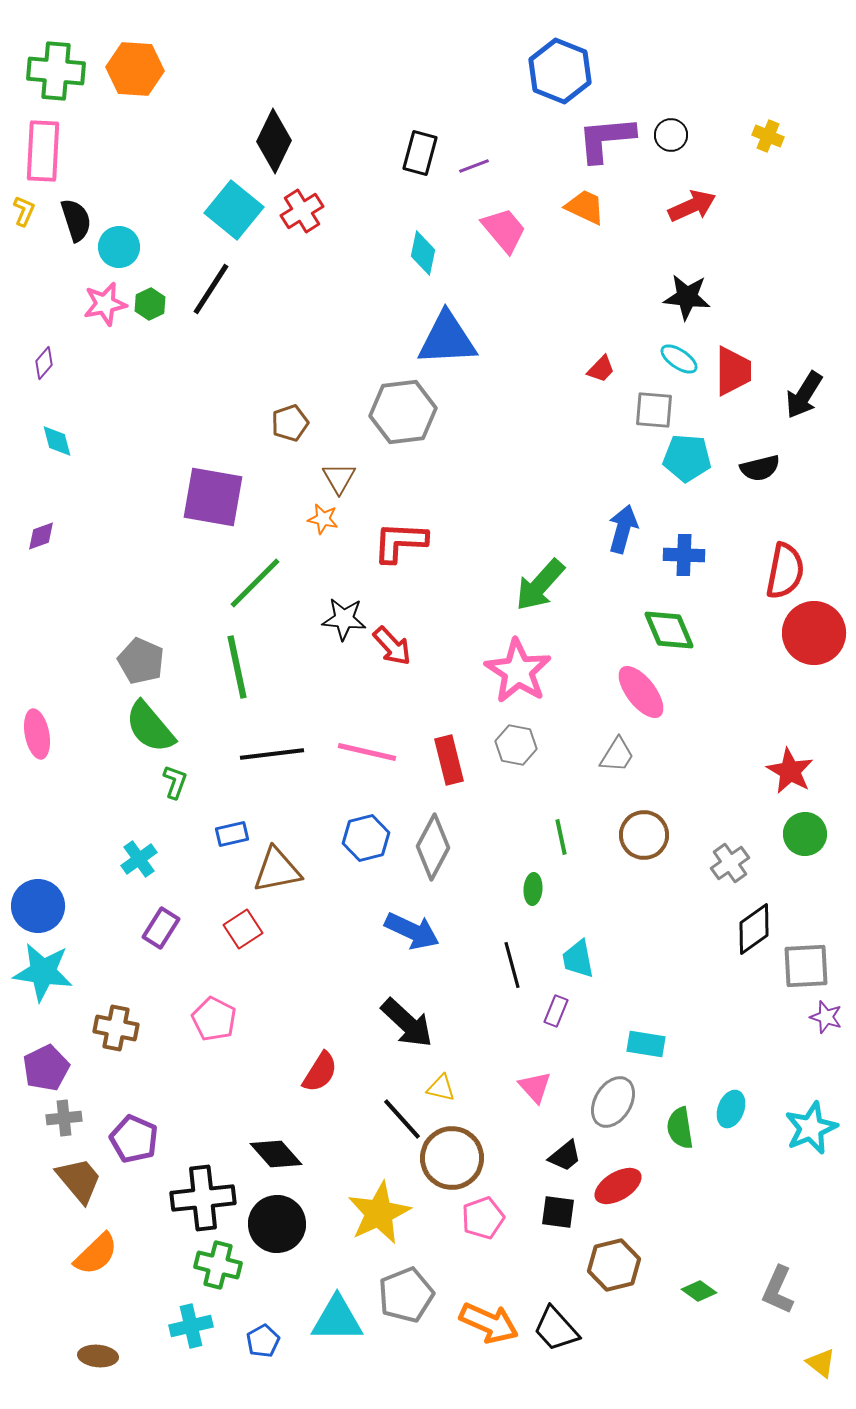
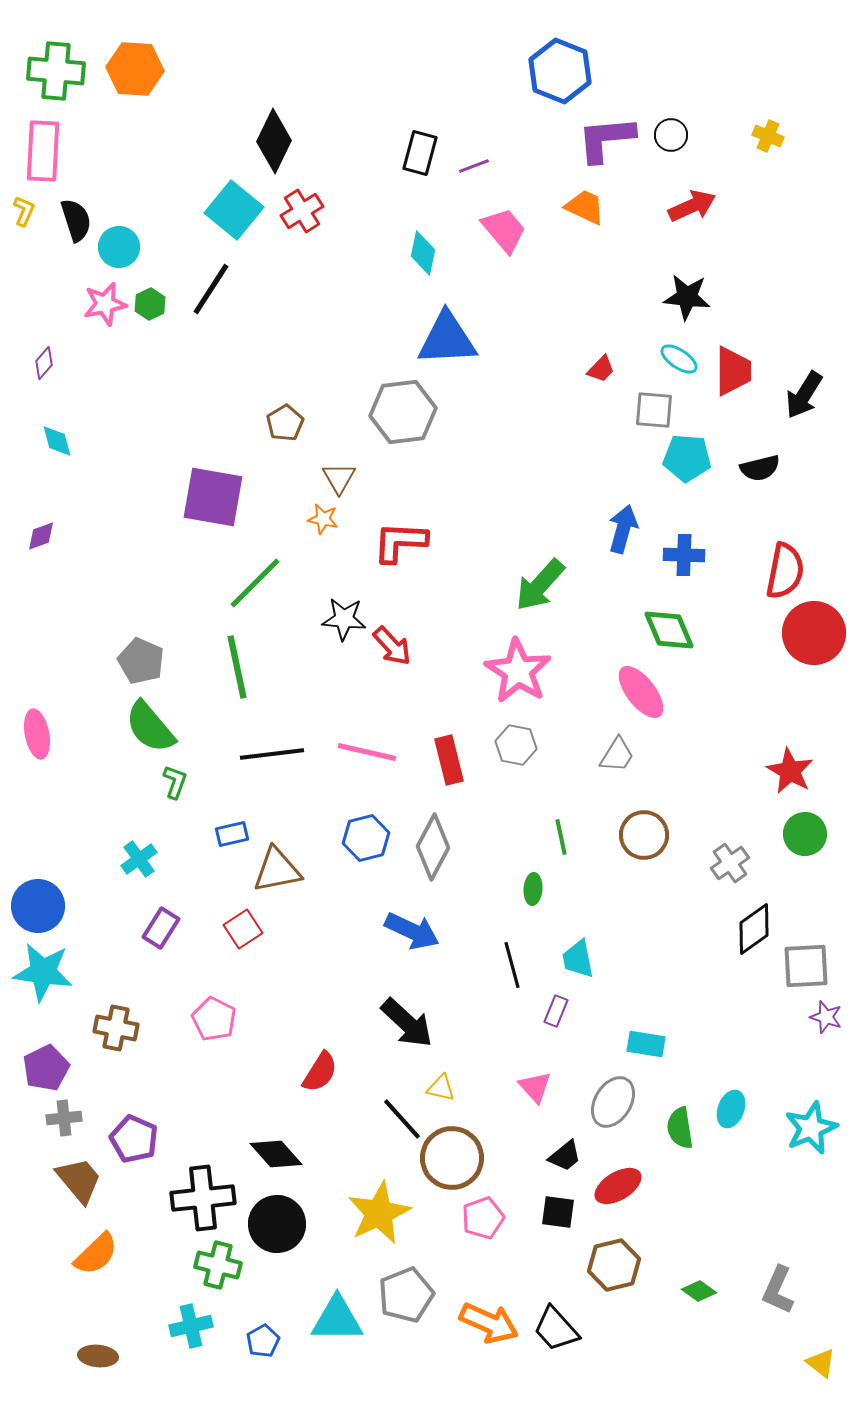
brown pentagon at (290, 423): moved 5 px left; rotated 12 degrees counterclockwise
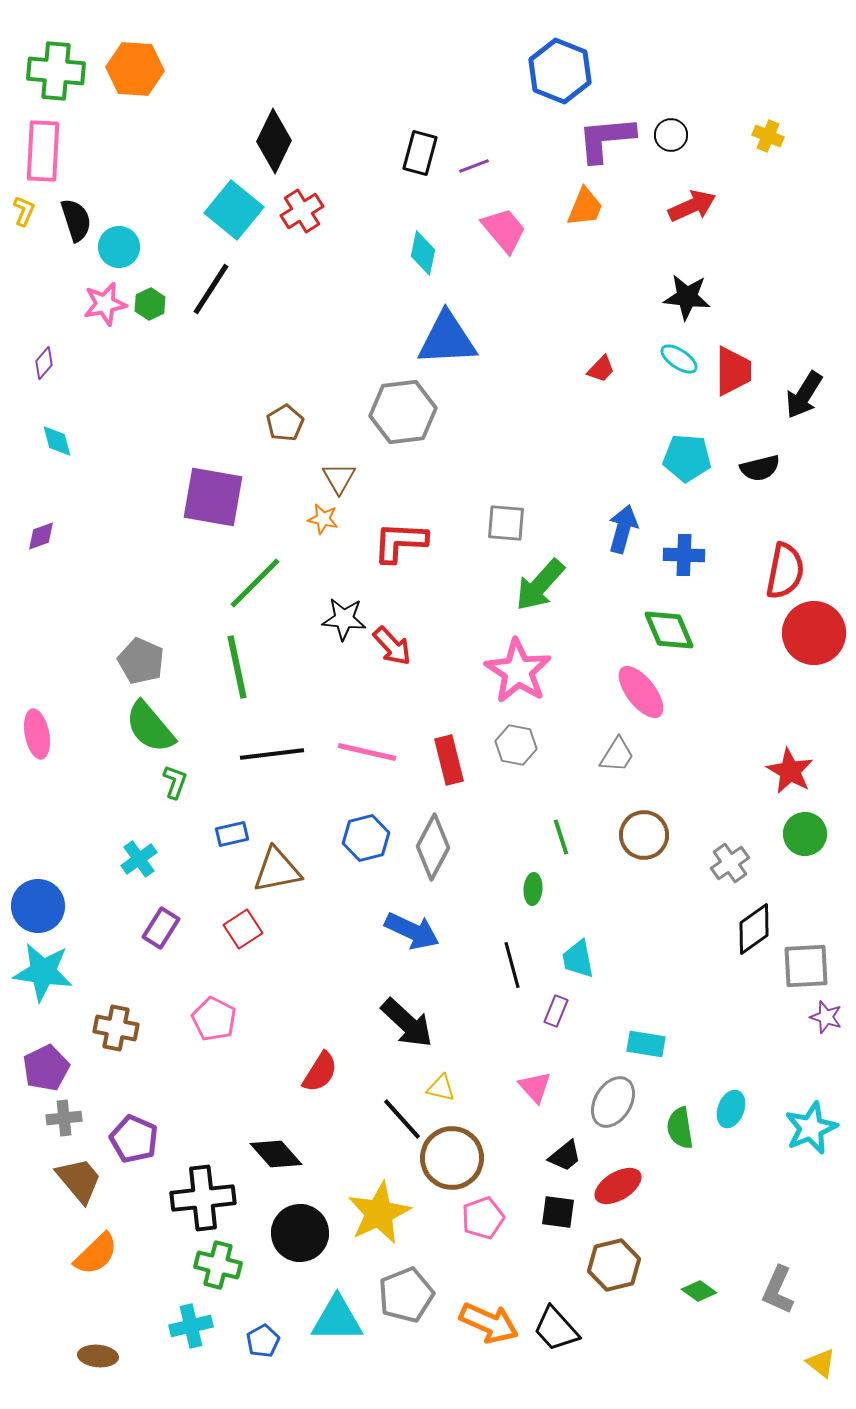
orange trapezoid at (585, 207): rotated 87 degrees clockwise
gray square at (654, 410): moved 148 px left, 113 px down
green line at (561, 837): rotated 6 degrees counterclockwise
black circle at (277, 1224): moved 23 px right, 9 px down
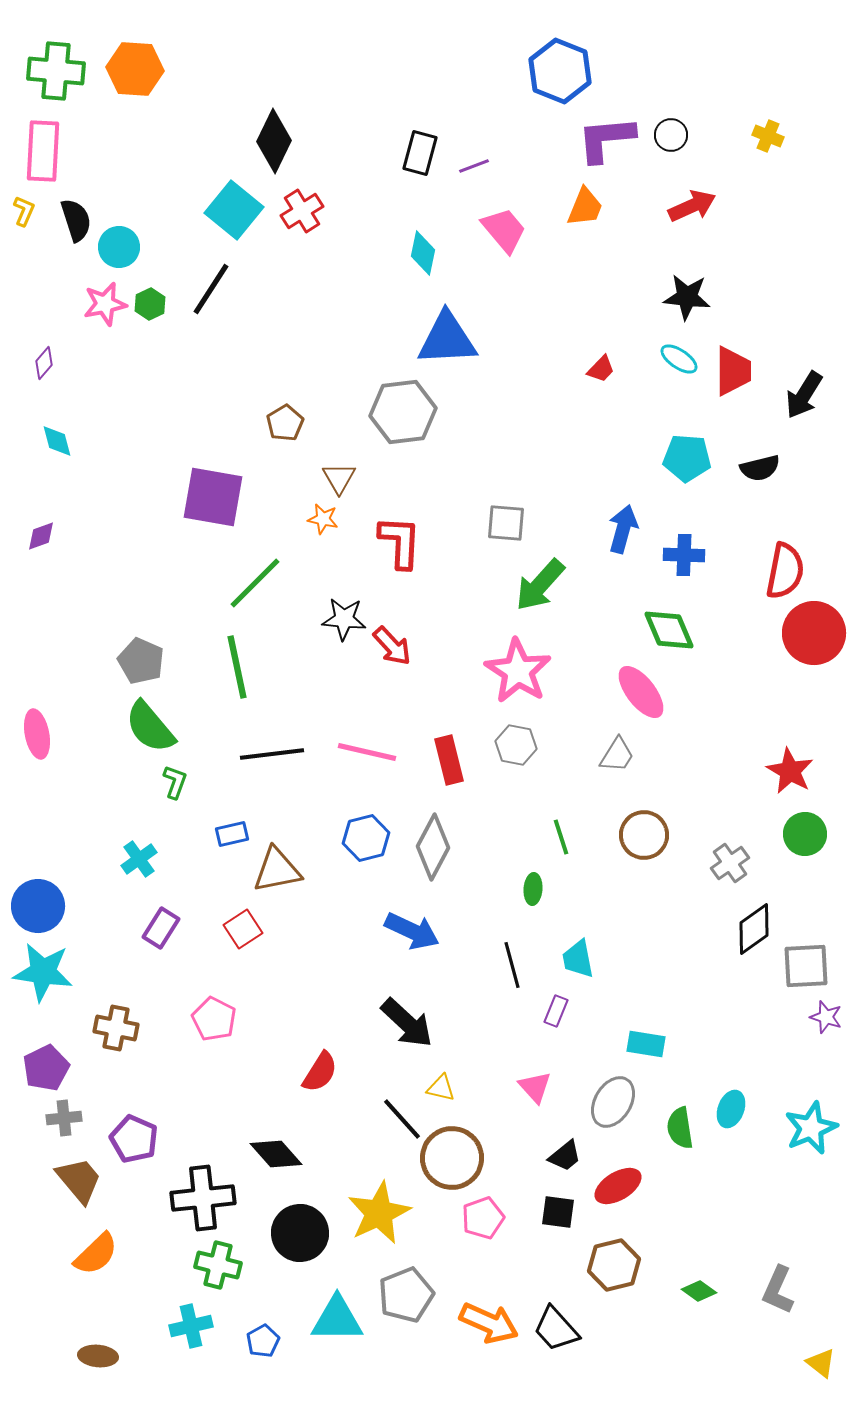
red L-shape at (400, 542): rotated 90 degrees clockwise
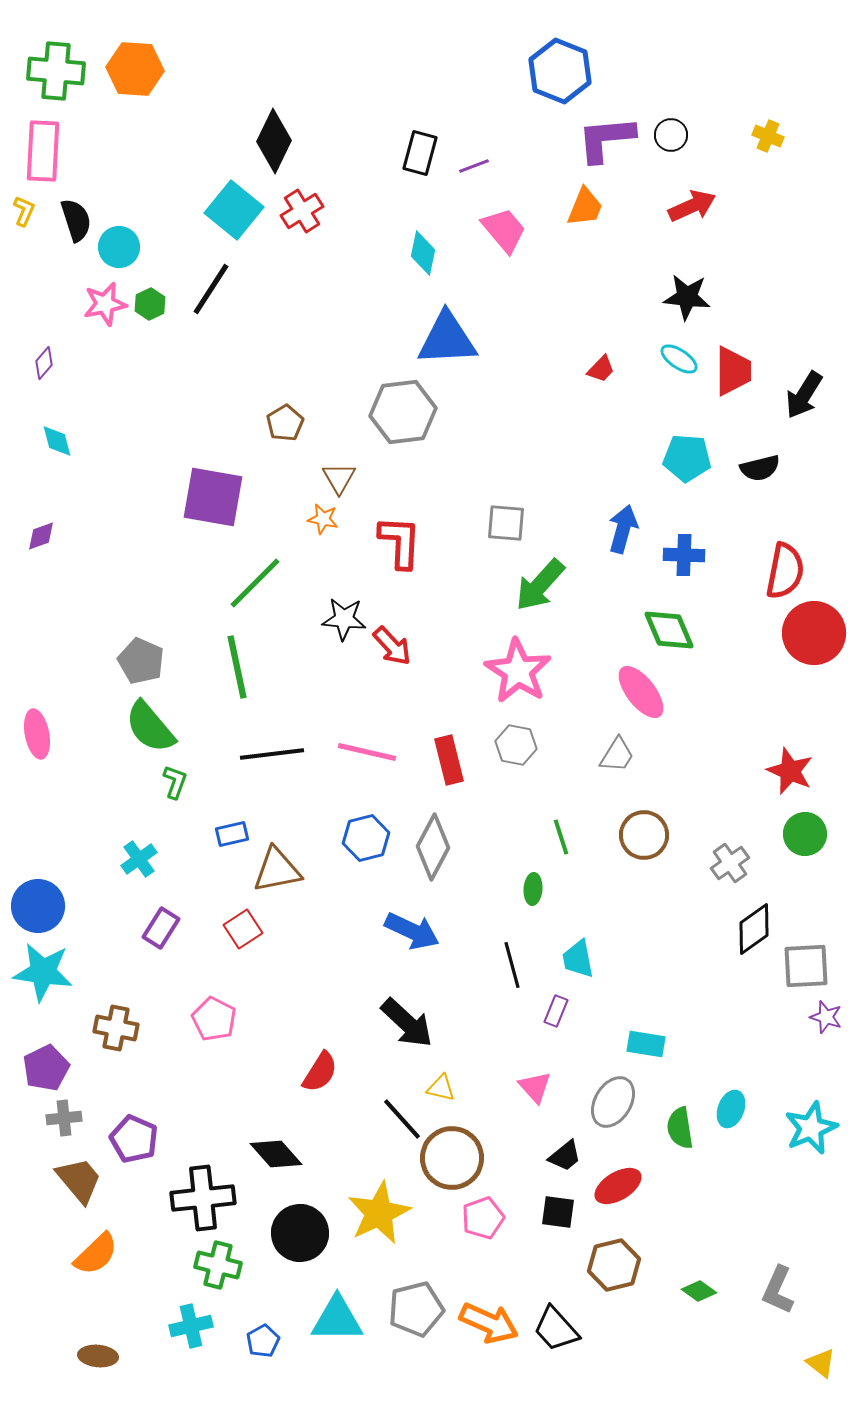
red star at (790, 771): rotated 6 degrees counterclockwise
gray pentagon at (406, 1295): moved 10 px right, 14 px down; rotated 8 degrees clockwise
